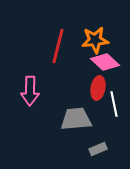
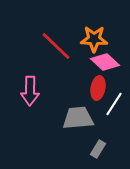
orange star: moved 1 px left, 1 px up; rotated 8 degrees clockwise
red line: moved 2 px left; rotated 60 degrees counterclockwise
white line: rotated 45 degrees clockwise
gray trapezoid: moved 2 px right, 1 px up
gray rectangle: rotated 36 degrees counterclockwise
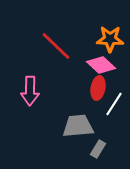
orange star: moved 16 px right
pink diamond: moved 4 px left, 3 px down
gray trapezoid: moved 8 px down
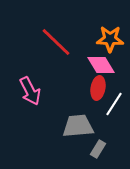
red line: moved 4 px up
pink diamond: rotated 16 degrees clockwise
pink arrow: rotated 28 degrees counterclockwise
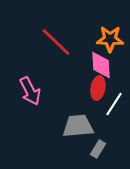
pink diamond: rotated 28 degrees clockwise
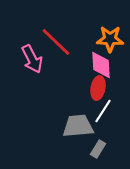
pink arrow: moved 2 px right, 32 px up
white line: moved 11 px left, 7 px down
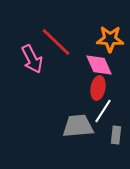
pink diamond: moved 2 px left; rotated 20 degrees counterclockwise
gray rectangle: moved 18 px right, 14 px up; rotated 24 degrees counterclockwise
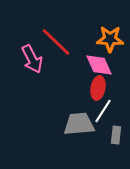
gray trapezoid: moved 1 px right, 2 px up
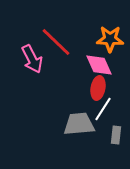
white line: moved 2 px up
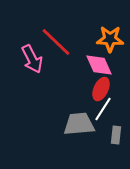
red ellipse: moved 3 px right, 1 px down; rotated 15 degrees clockwise
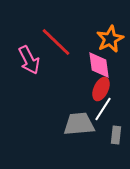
orange star: rotated 28 degrees counterclockwise
pink arrow: moved 3 px left, 1 px down
pink diamond: rotated 16 degrees clockwise
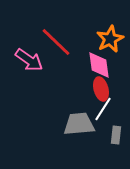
pink arrow: rotated 28 degrees counterclockwise
red ellipse: rotated 40 degrees counterclockwise
